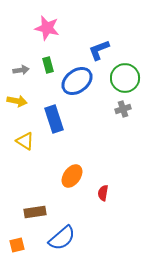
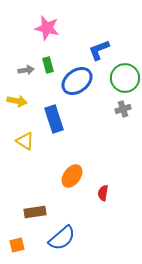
gray arrow: moved 5 px right
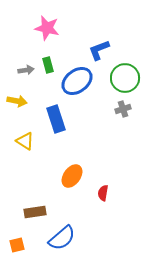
blue rectangle: moved 2 px right
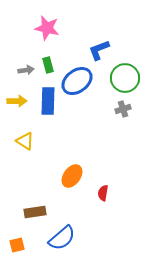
yellow arrow: rotated 12 degrees counterclockwise
blue rectangle: moved 8 px left, 18 px up; rotated 20 degrees clockwise
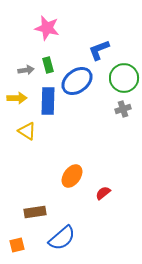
green circle: moved 1 px left
yellow arrow: moved 3 px up
yellow triangle: moved 2 px right, 10 px up
red semicircle: rotated 42 degrees clockwise
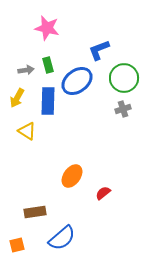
yellow arrow: rotated 120 degrees clockwise
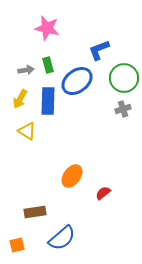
yellow arrow: moved 3 px right, 1 px down
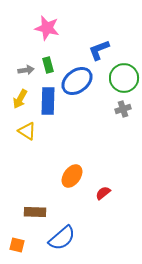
brown rectangle: rotated 10 degrees clockwise
orange square: rotated 28 degrees clockwise
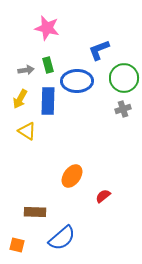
blue ellipse: rotated 36 degrees clockwise
red semicircle: moved 3 px down
